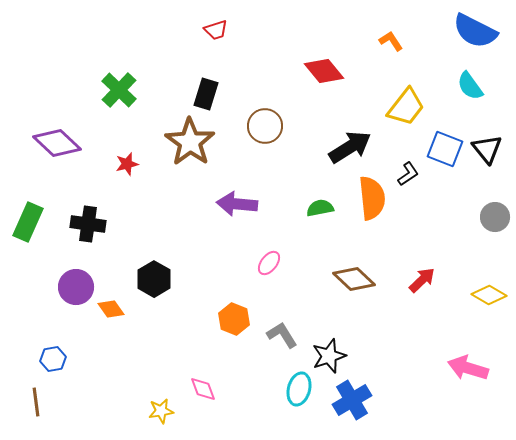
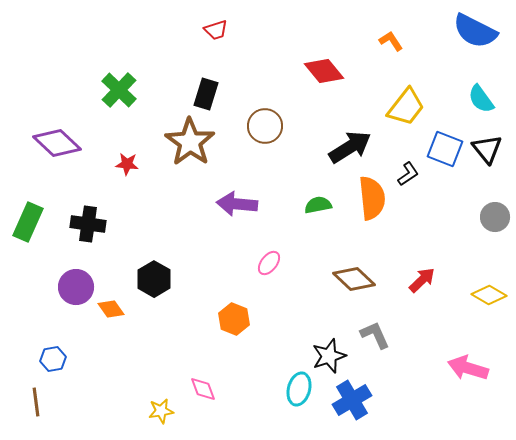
cyan semicircle: moved 11 px right, 13 px down
red star: rotated 20 degrees clockwise
green semicircle: moved 2 px left, 3 px up
gray L-shape: moved 93 px right; rotated 8 degrees clockwise
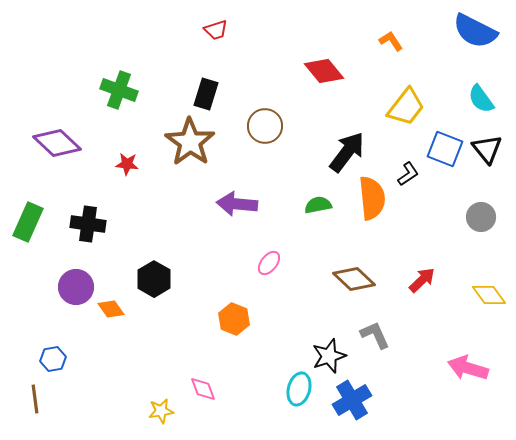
green cross: rotated 24 degrees counterclockwise
black arrow: moved 3 px left, 5 px down; rotated 21 degrees counterclockwise
gray circle: moved 14 px left
yellow diamond: rotated 24 degrees clockwise
brown line: moved 1 px left, 3 px up
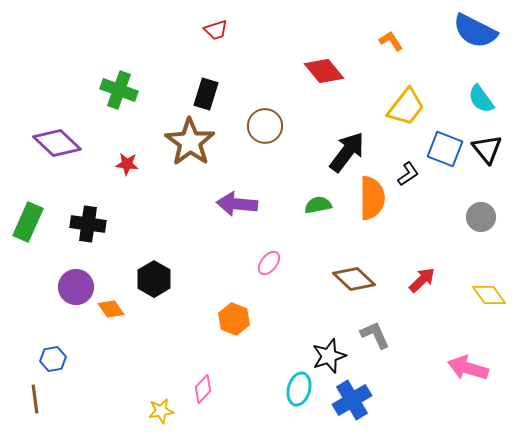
orange semicircle: rotated 6 degrees clockwise
pink diamond: rotated 64 degrees clockwise
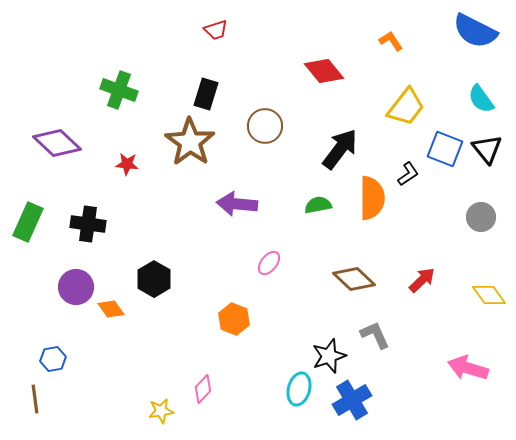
black arrow: moved 7 px left, 3 px up
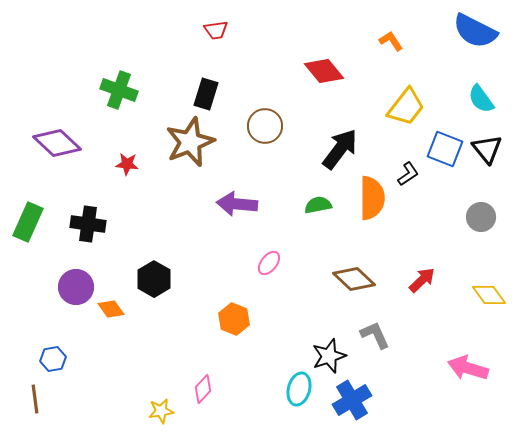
red trapezoid: rotated 10 degrees clockwise
brown star: rotated 15 degrees clockwise
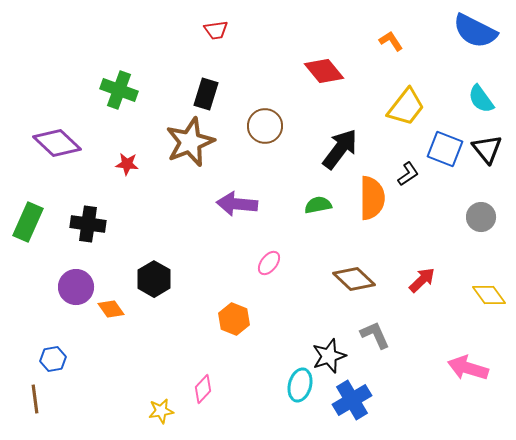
cyan ellipse: moved 1 px right, 4 px up
